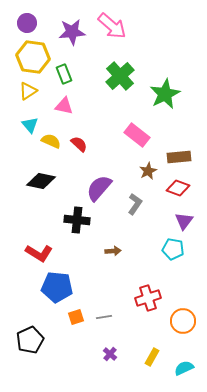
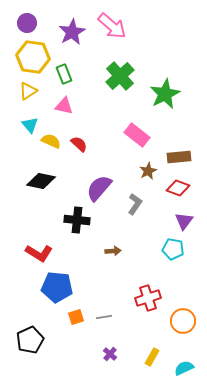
purple star: rotated 24 degrees counterclockwise
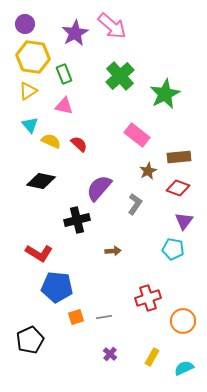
purple circle: moved 2 px left, 1 px down
purple star: moved 3 px right, 1 px down
black cross: rotated 20 degrees counterclockwise
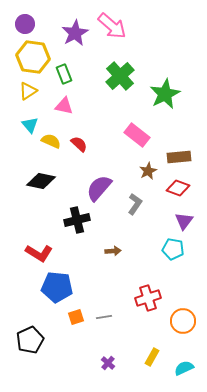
purple cross: moved 2 px left, 9 px down
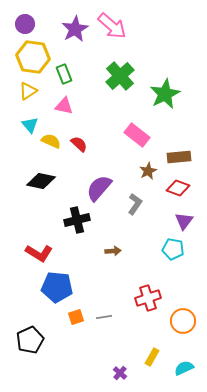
purple star: moved 4 px up
purple cross: moved 12 px right, 10 px down
